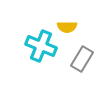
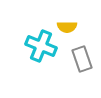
gray rectangle: rotated 50 degrees counterclockwise
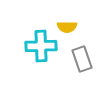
cyan cross: rotated 24 degrees counterclockwise
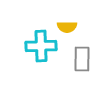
gray rectangle: rotated 20 degrees clockwise
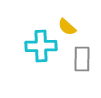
yellow semicircle: rotated 42 degrees clockwise
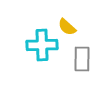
cyan cross: moved 1 px right, 1 px up
